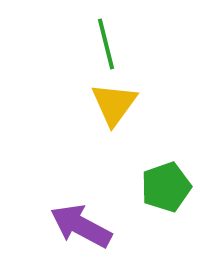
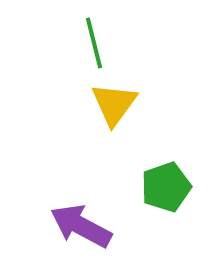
green line: moved 12 px left, 1 px up
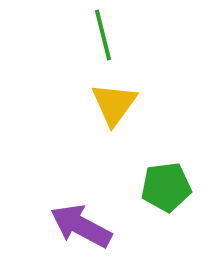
green line: moved 9 px right, 8 px up
green pentagon: rotated 12 degrees clockwise
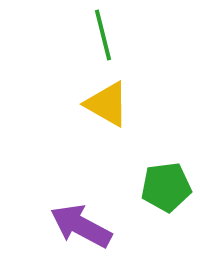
yellow triangle: moved 7 px left; rotated 36 degrees counterclockwise
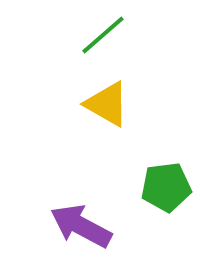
green line: rotated 63 degrees clockwise
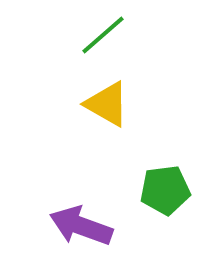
green pentagon: moved 1 px left, 3 px down
purple arrow: rotated 8 degrees counterclockwise
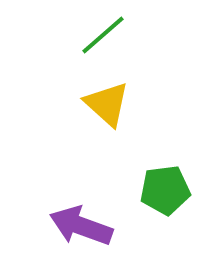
yellow triangle: rotated 12 degrees clockwise
